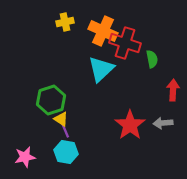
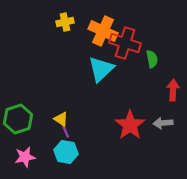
green hexagon: moved 33 px left, 19 px down
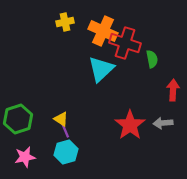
cyan hexagon: rotated 25 degrees counterclockwise
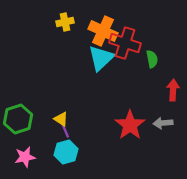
cyan triangle: moved 11 px up
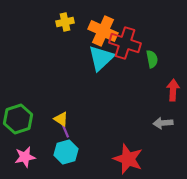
red star: moved 2 px left, 34 px down; rotated 16 degrees counterclockwise
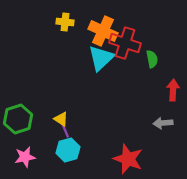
yellow cross: rotated 18 degrees clockwise
cyan hexagon: moved 2 px right, 2 px up
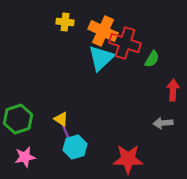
green semicircle: rotated 42 degrees clockwise
cyan hexagon: moved 7 px right, 3 px up
red star: rotated 20 degrees counterclockwise
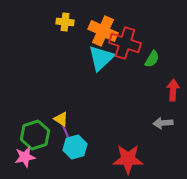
green hexagon: moved 17 px right, 16 px down
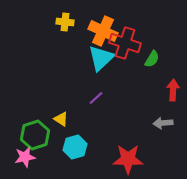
purple line: moved 31 px right, 32 px up; rotated 70 degrees clockwise
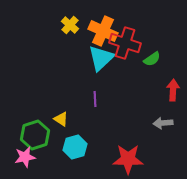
yellow cross: moved 5 px right, 3 px down; rotated 36 degrees clockwise
green semicircle: rotated 24 degrees clockwise
purple line: moved 1 px left, 1 px down; rotated 49 degrees counterclockwise
